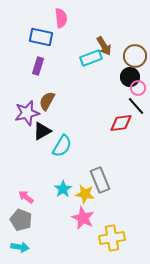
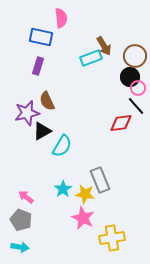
brown semicircle: rotated 54 degrees counterclockwise
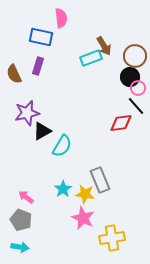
brown semicircle: moved 33 px left, 27 px up
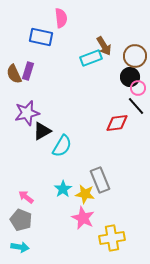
purple rectangle: moved 10 px left, 5 px down
red diamond: moved 4 px left
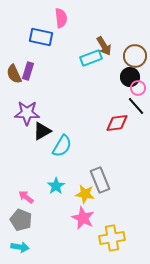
purple star: rotated 15 degrees clockwise
cyan star: moved 7 px left, 3 px up
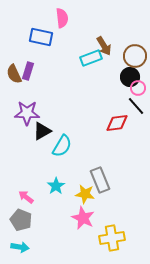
pink semicircle: moved 1 px right
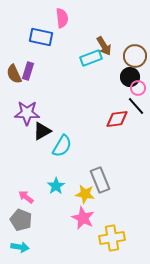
red diamond: moved 4 px up
